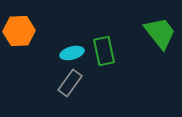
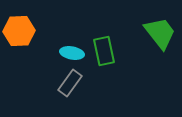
cyan ellipse: rotated 25 degrees clockwise
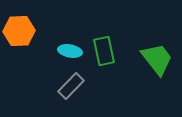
green trapezoid: moved 3 px left, 26 px down
cyan ellipse: moved 2 px left, 2 px up
gray rectangle: moved 1 px right, 3 px down; rotated 8 degrees clockwise
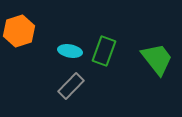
orange hexagon: rotated 16 degrees counterclockwise
green rectangle: rotated 32 degrees clockwise
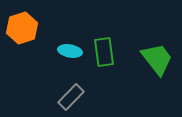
orange hexagon: moved 3 px right, 3 px up
green rectangle: moved 1 px down; rotated 28 degrees counterclockwise
gray rectangle: moved 11 px down
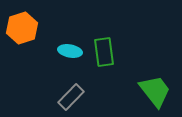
green trapezoid: moved 2 px left, 32 px down
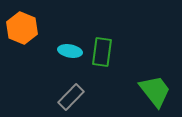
orange hexagon: rotated 20 degrees counterclockwise
green rectangle: moved 2 px left; rotated 16 degrees clockwise
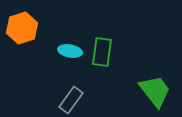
orange hexagon: rotated 20 degrees clockwise
gray rectangle: moved 3 px down; rotated 8 degrees counterclockwise
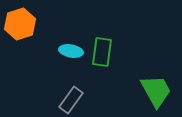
orange hexagon: moved 2 px left, 4 px up
cyan ellipse: moved 1 px right
green trapezoid: moved 1 px right; rotated 9 degrees clockwise
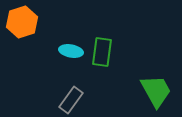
orange hexagon: moved 2 px right, 2 px up
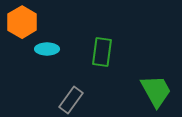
orange hexagon: rotated 12 degrees counterclockwise
cyan ellipse: moved 24 px left, 2 px up; rotated 10 degrees counterclockwise
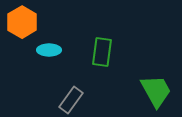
cyan ellipse: moved 2 px right, 1 px down
